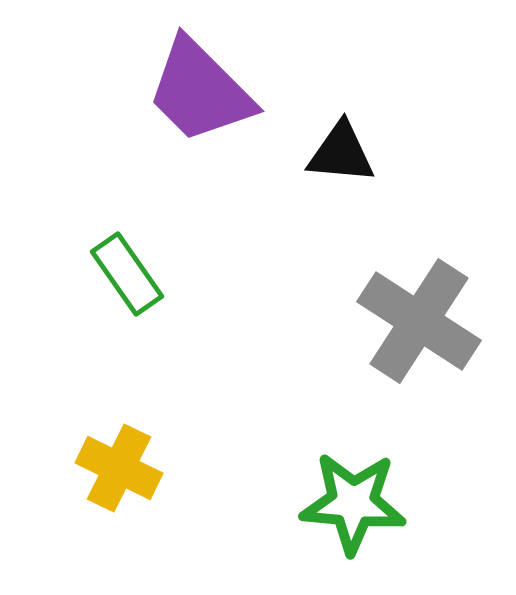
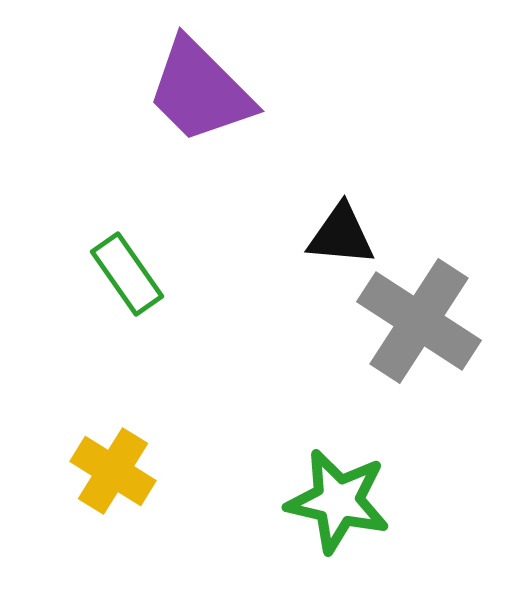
black triangle: moved 82 px down
yellow cross: moved 6 px left, 3 px down; rotated 6 degrees clockwise
green star: moved 15 px left, 2 px up; rotated 8 degrees clockwise
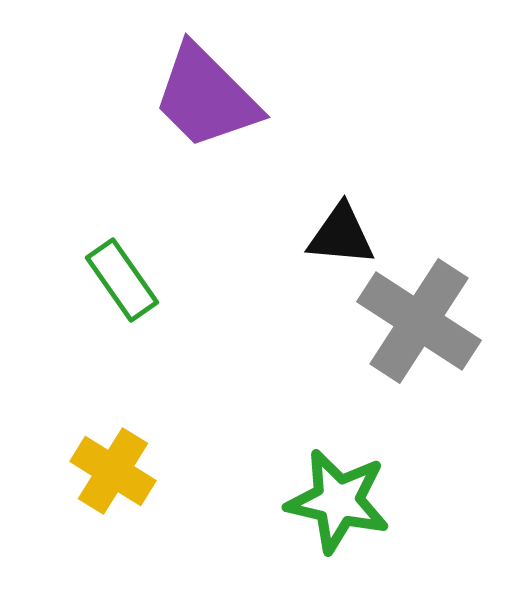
purple trapezoid: moved 6 px right, 6 px down
green rectangle: moved 5 px left, 6 px down
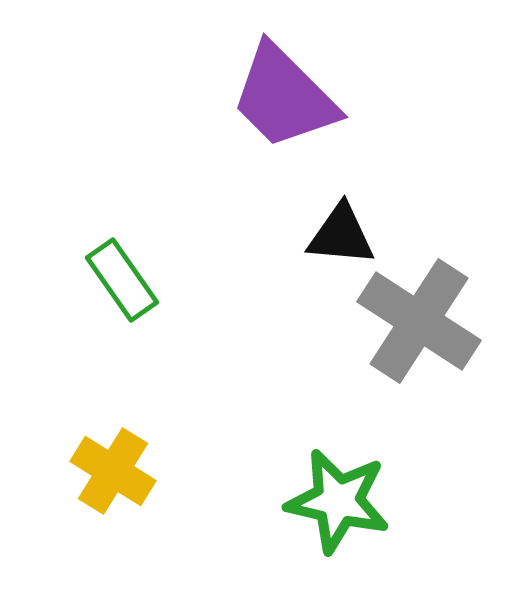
purple trapezoid: moved 78 px right
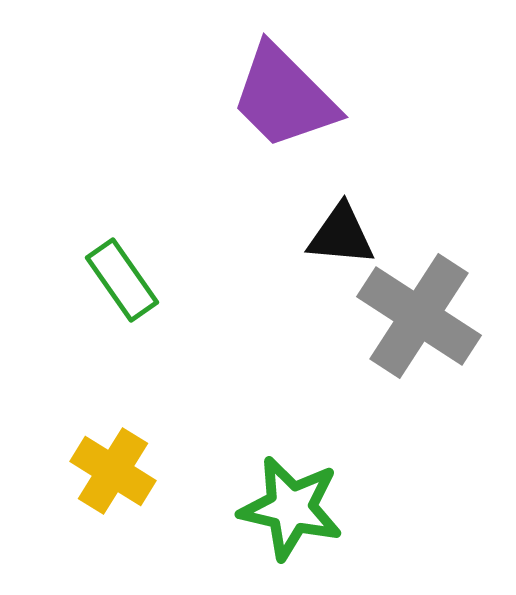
gray cross: moved 5 px up
green star: moved 47 px left, 7 px down
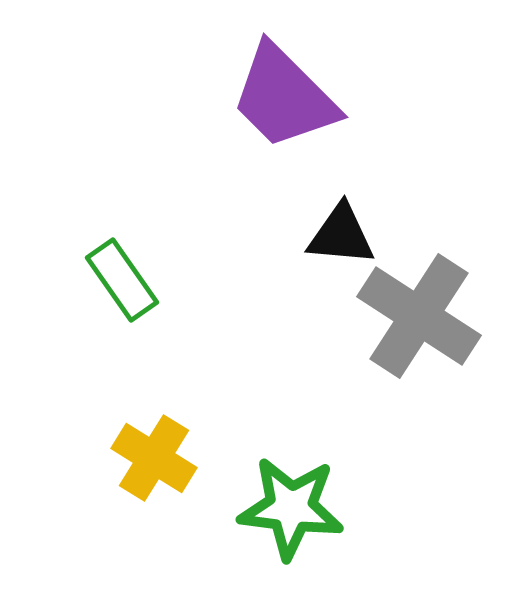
yellow cross: moved 41 px right, 13 px up
green star: rotated 6 degrees counterclockwise
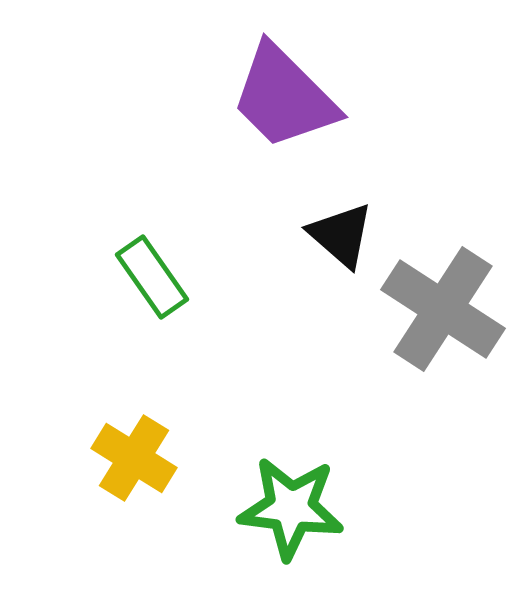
black triangle: rotated 36 degrees clockwise
green rectangle: moved 30 px right, 3 px up
gray cross: moved 24 px right, 7 px up
yellow cross: moved 20 px left
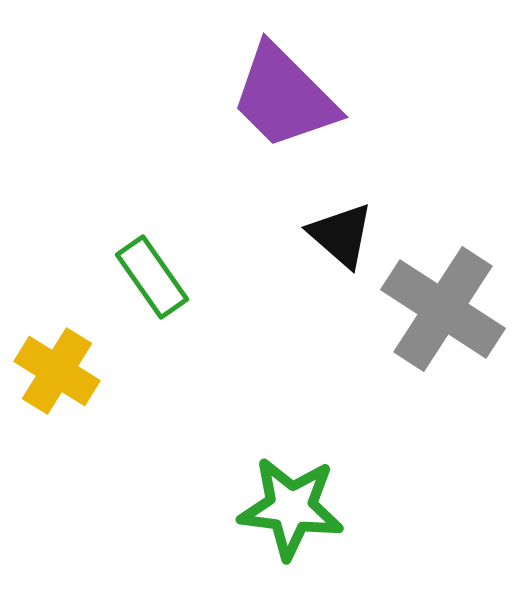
yellow cross: moved 77 px left, 87 px up
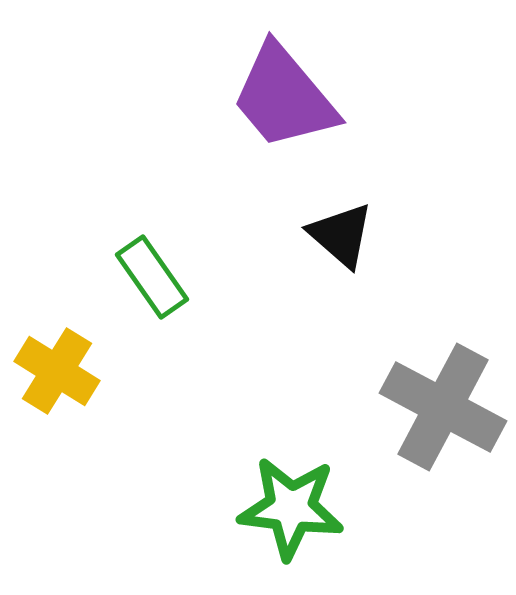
purple trapezoid: rotated 5 degrees clockwise
gray cross: moved 98 px down; rotated 5 degrees counterclockwise
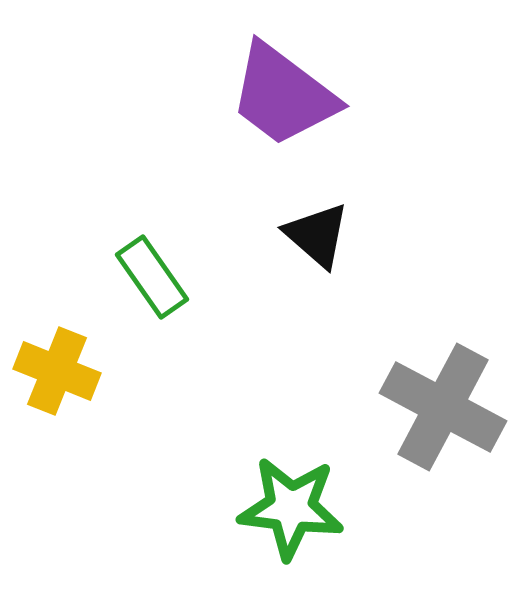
purple trapezoid: moved 1 px left, 2 px up; rotated 13 degrees counterclockwise
black triangle: moved 24 px left
yellow cross: rotated 10 degrees counterclockwise
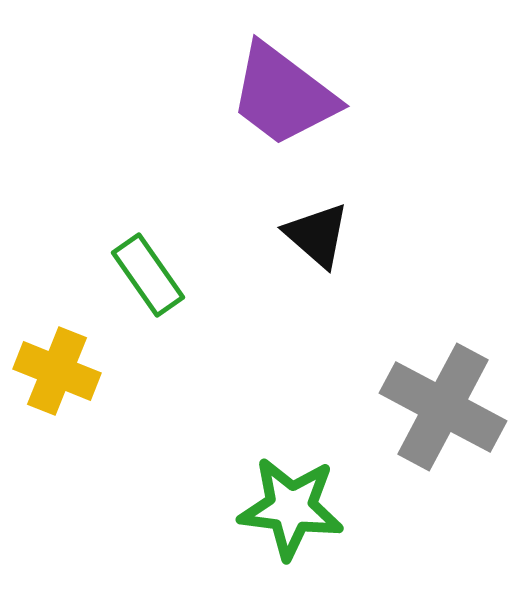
green rectangle: moved 4 px left, 2 px up
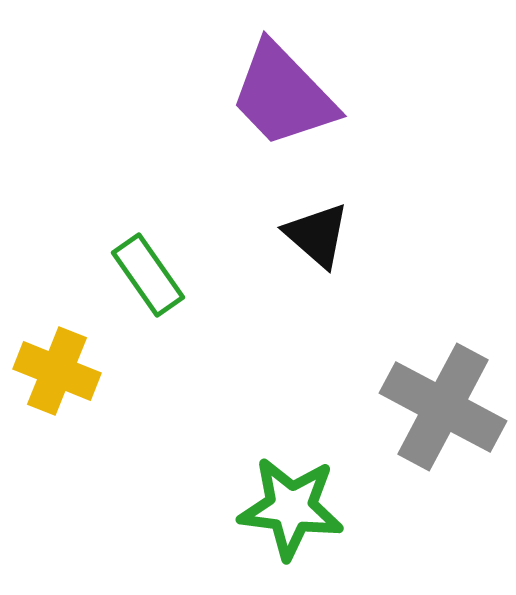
purple trapezoid: rotated 9 degrees clockwise
